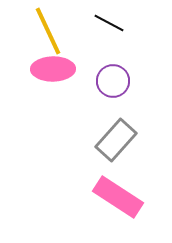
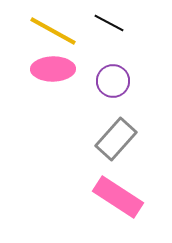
yellow line: moved 5 px right; rotated 36 degrees counterclockwise
gray rectangle: moved 1 px up
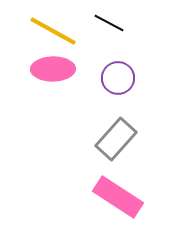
purple circle: moved 5 px right, 3 px up
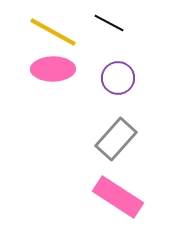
yellow line: moved 1 px down
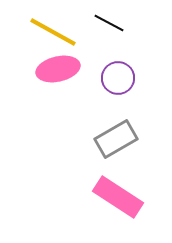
pink ellipse: moved 5 px right; rotated 12 degrees counterclockwise
gray rectangle: rotated 18 degrees clockwise
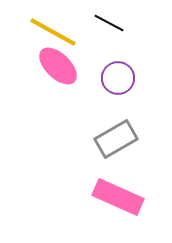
pink ellipse: moved 3 px up; rotated 57 degrees clockwise
pink rectangle: rotated 9 degrees counterclockwise
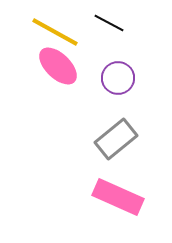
yellow line: moved 2 px right
gray rectangle: rotated 9 degrees counterclockwise
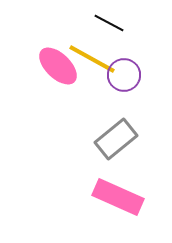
yellow line: moved 37 px right, 27 px down
purple circle: moved 6 px right, 3 px up
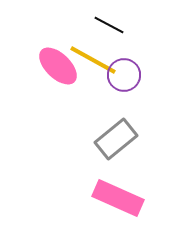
black line: moved 2 px down
yellow line: moved 1 px right, 1 px down
pink rectangle: moved 1 px down
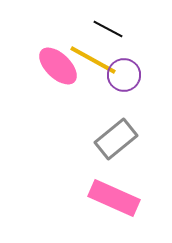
black line: moved 1 px left, 4 px down
pink rectangle: moved 4 px left
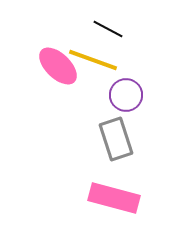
yellow line: rotated 9 degrees counterclockwise
purple circle: moved 2 px right, 20 px down
gray rectangle: rotated 69 degrees counterclockwise
pink rectangle: rotated 9 degrees counterclockwise
